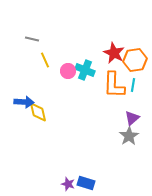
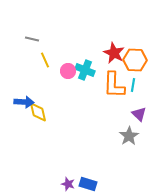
orange hexagon: rotated 10 degrees clockwise
purple triangle: moved 7 px right, 4 px up; rotated 35 degrees counterclockwise
blue rectangle: moved 2 px right, 1 px down
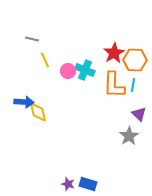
red star: rotated 15 degrees clockwise
